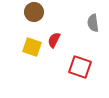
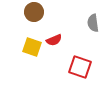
red semicircle: rotated 140 degrees counterclockwise
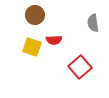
brown circle: moved 1 px right, 3 px down
red semicircle: rotated 21 degrees clockwise
red square: rotated 30 degrees clockwise
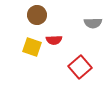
brown circle: moved 2 px right
gray semicircle: rotated 84 degrees counterclockwise
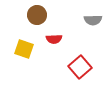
gray semicircle: moved 3 px up
red semicircle: moved 1 px up
yellow square: moved 8 px left, 2 px down
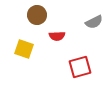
gray semicircle: moved 1 px right, 2 px down; rotated 24 degrees counterclockwise
red semicircle: moved 3 px right, 3 px up
red square: rotated 25 degrees clockwise
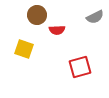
gray semicircle: moved 1 px right, 5 px up
red semicircle: moved 6 px up
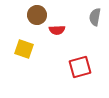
gray semicircle: rotated 126 degrees clockwise
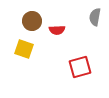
brown circle: moved 5 px left, 6 px down
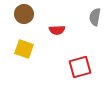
brown circle: moved 8 px left, 7 px up
